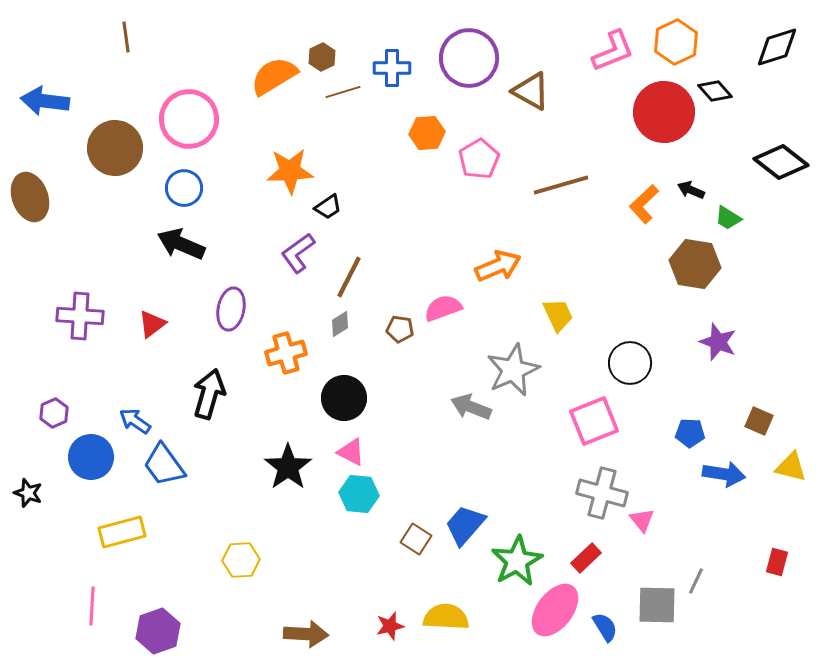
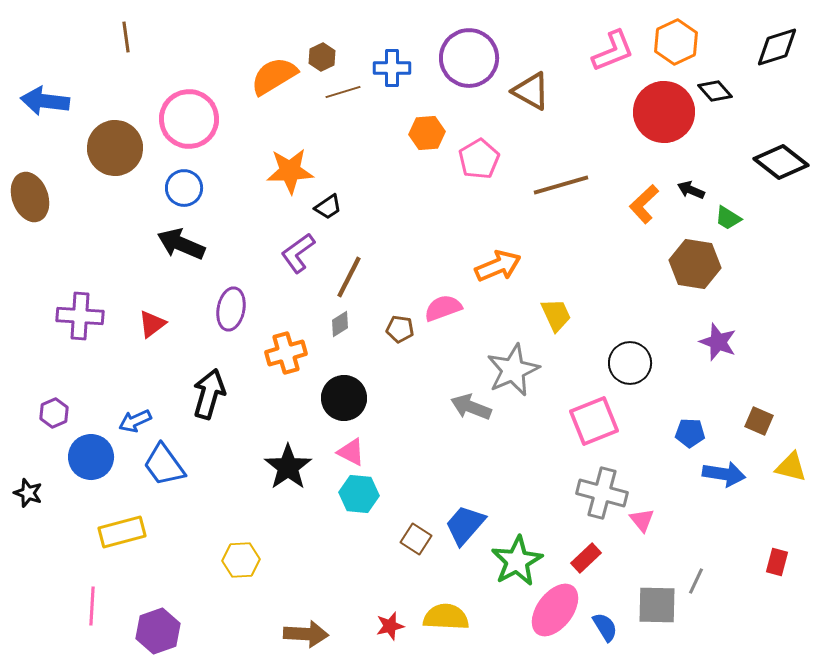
yellow trapezoid at (558, 315): moved 2 px left
blue arrow at (135, 421): rotated 60 degrees counterclockwise
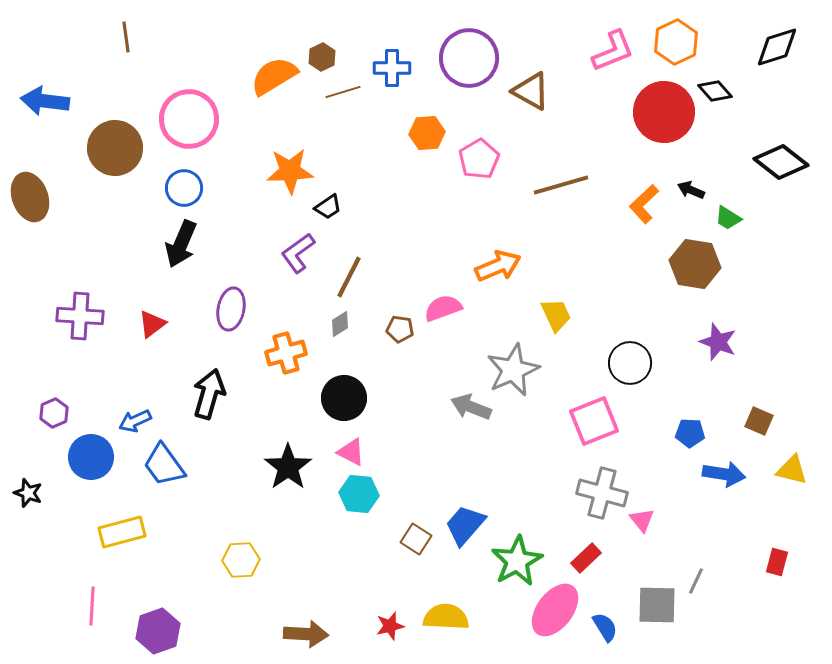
black arrow at (181, 244): rotated 90 degrees counterclockwise
yellow triangle at (791, 467): moved 1 px right, 3 px down
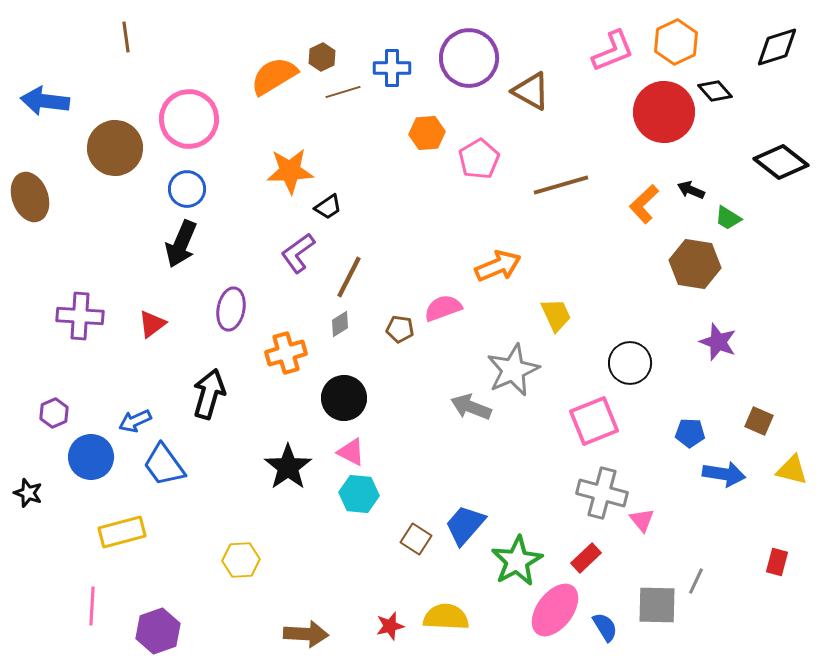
blue circle at (184, 188): moved 3 px right, 1 px down
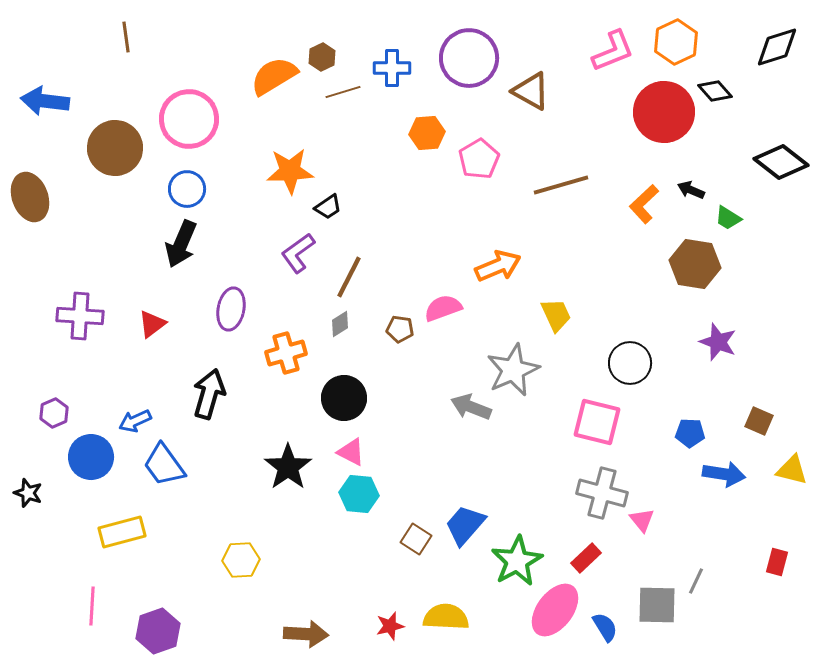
pink square at (594, 421): moved 3 px right, 1 px down; rotated 36 degrees clockwise
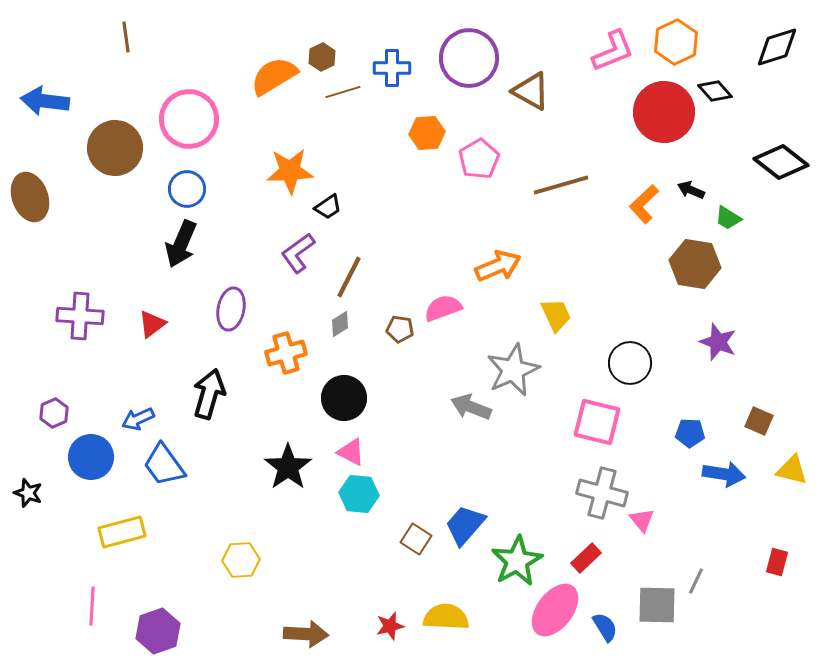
blue arrow at (135, 421): moved 3 px right, 2 px up
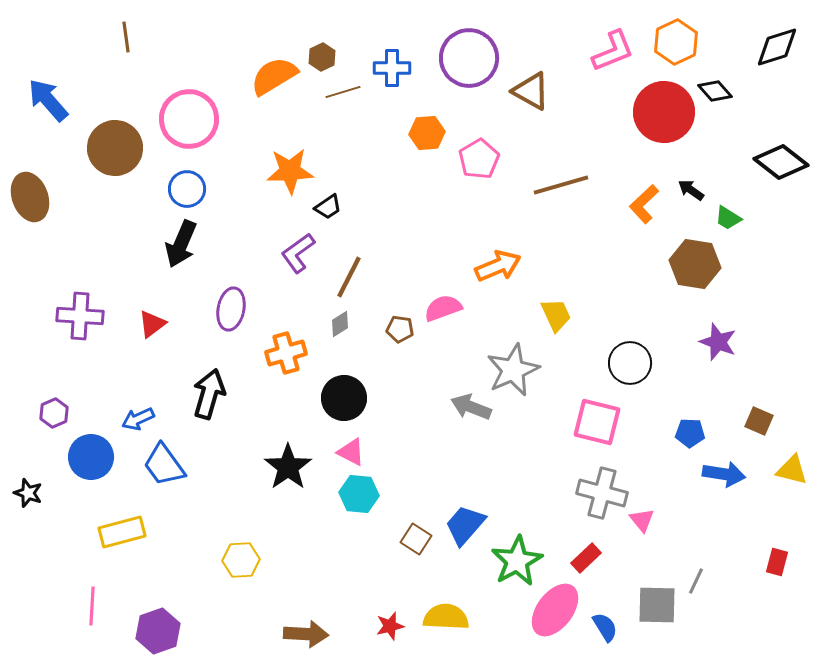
blue arrow at (45, 101): moved 3 px right, 1 px up; rotated 42 degrees clockwise
black arrow at (691, 190): rotated 12 degrees clockwise
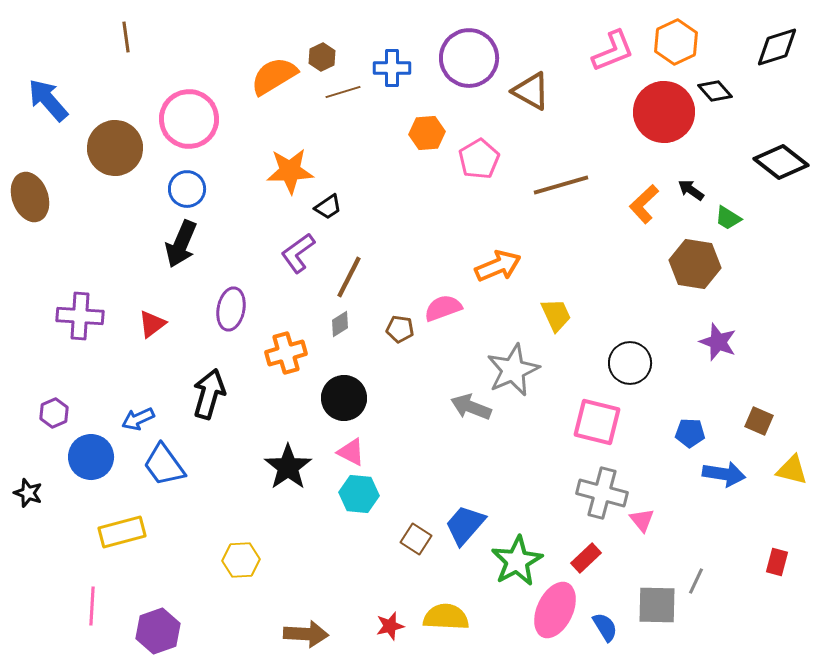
pink ellipse at (555, 610): rotated 12 degrees counterclockwise
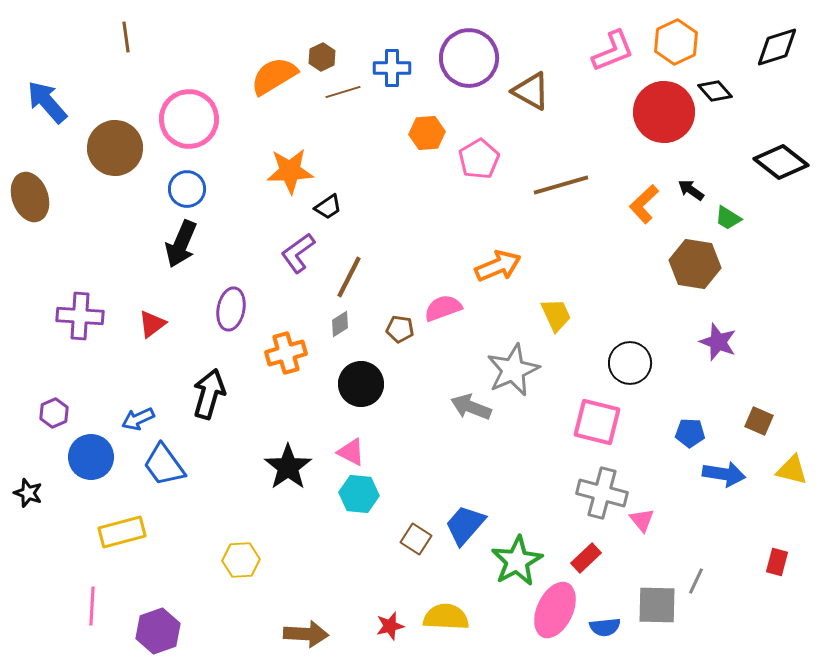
blue arrow at (48, 100): moved 1 px left, 2 px down
black circle at (344, 398): moved 17 px right, 14 px up
blue semicircle at (605, 627): rotated 116 degrees clockwise
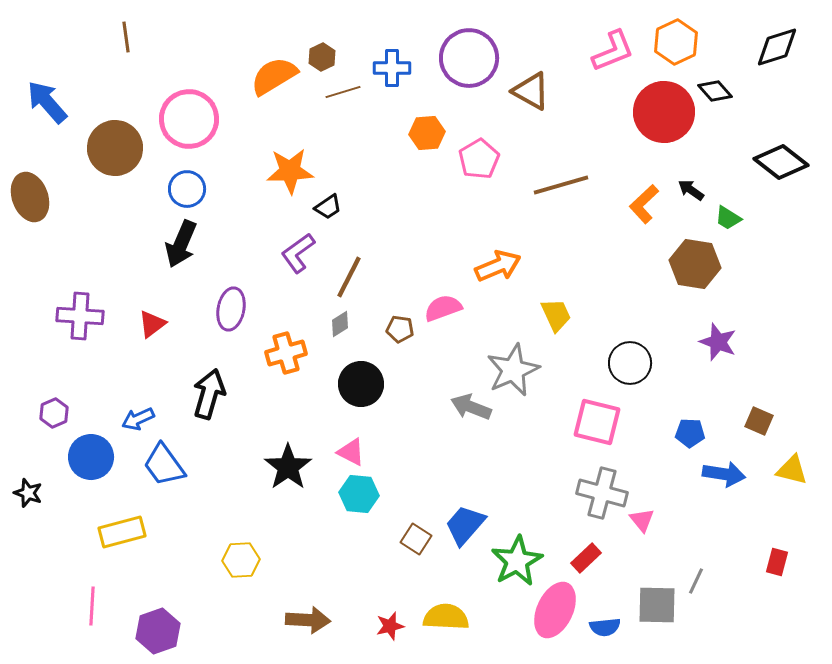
brown arrow at (306, 634): moved 2 px right, 14 px up
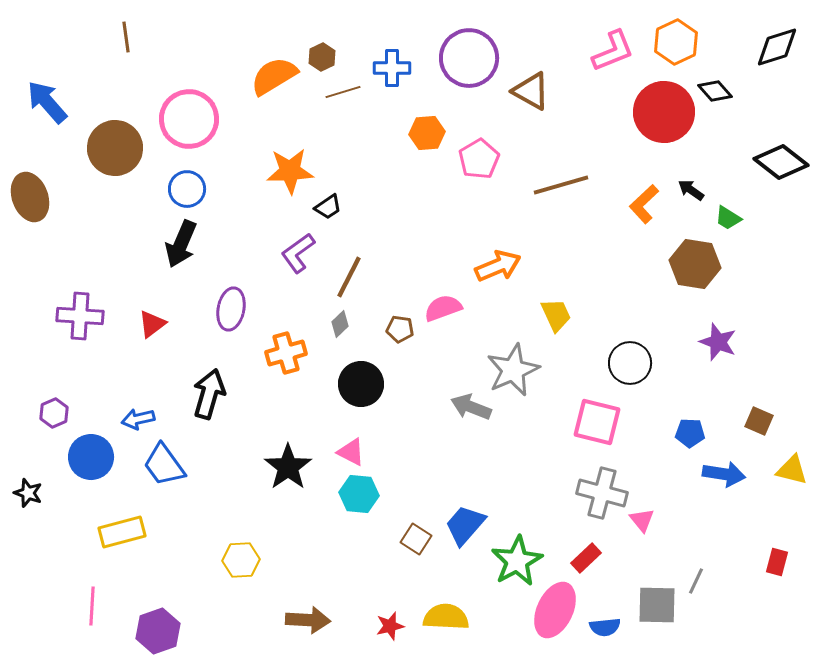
gray diamond at (340, 324): rotated 12 degrees counterclockwise
blue arrow at (138, 419): rotated 12 degrees clockwise
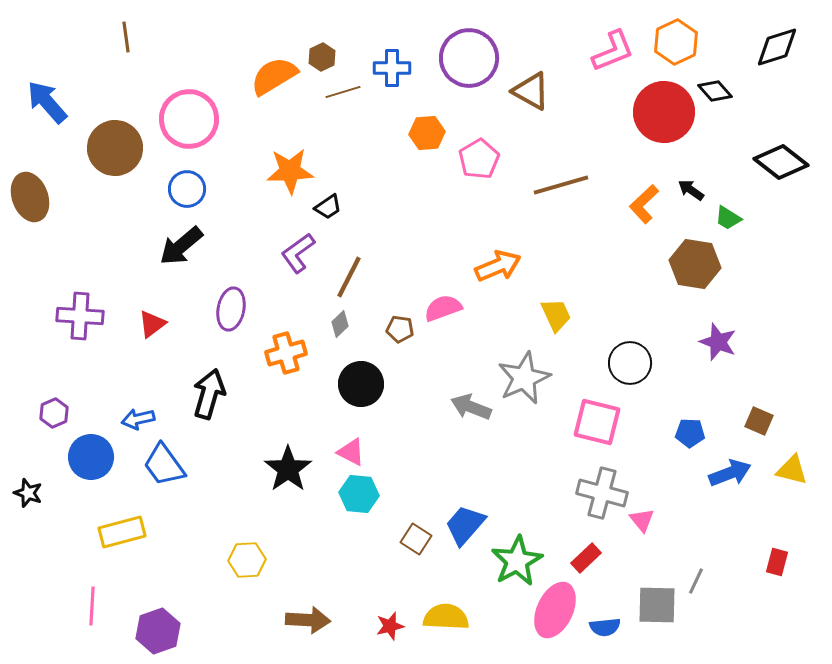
black arrow at (181, 244): moved 2 px down; rotated 27 degrees clockwise
gray star at (513, 370): moved 11 px right, 8 px down
black star at (288, 467): moved 2 px down
blue arrow at (724, 474): moved 6 px right, 1 px up; rotated 30 degrees counterclockwise
yellow hexagon at (241, 560): moved 6 px right
